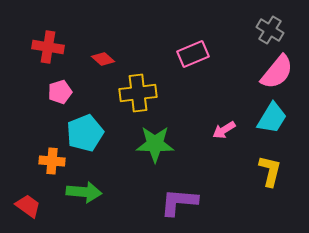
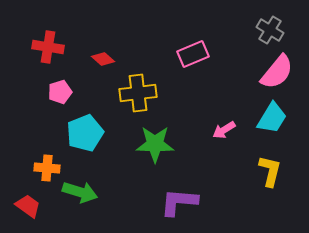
orange cross: moved 5 px left, 7 px down
green arrow: moved 4 px left; rotated 12 degrees clockwise
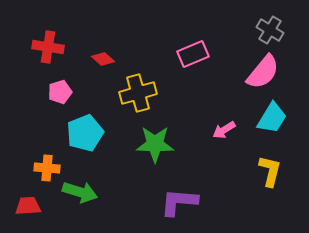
pink semicircle: moved 14 px left
yellow cross: rotated 9 degrees counterclockwise
red trapezoid: rotated 40 degrees counterclockwise
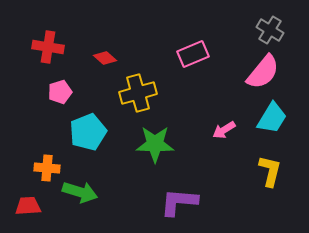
red diamond: moved 2 px right, 1 px up
cyan pentagon: moved 3 px right, 1 px up
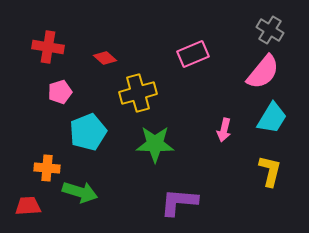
pink arrow: rotated 45 degrees counterclockwise
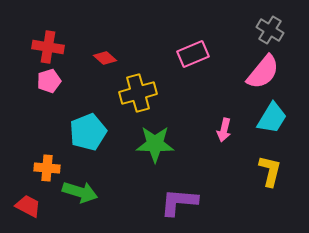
pink pentagon: moved 11 px left, 11 px up
red trapezoid: rotated 32 degrees clockwise
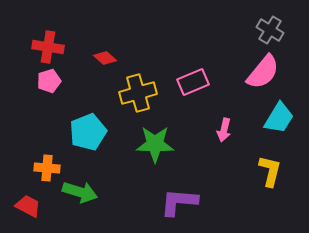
pink rectangle: moved 28 px down
cyan trapezoid: moved 7 px right
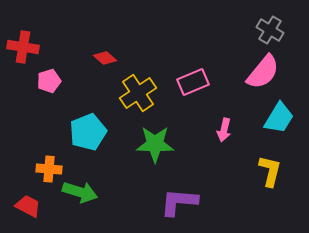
red cross: moved 25 px left
yellow cross: rotated 18 degrees counterclockwise
orange cross: moved 2 px right, 1 px down
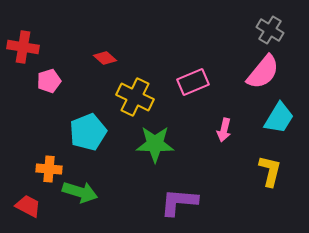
yellow cross: moved 3 px left, 4 px down; rotated 30 degrees counterclockwise
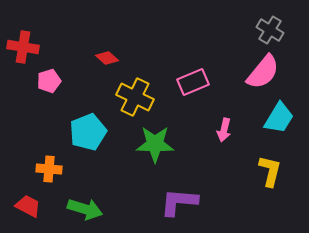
red diamond: moved 2 px right
green arrow: moved 5 px right, 17 px down
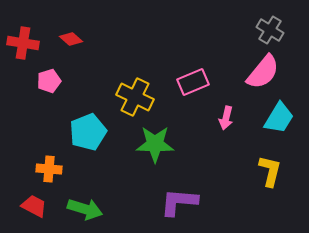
red cross: moved 4 px up
red diamond: moved 36 px left, 19 px up
pink arrow: moved 2 px right, 12 px up
red trapezoid: moved 6 px right
